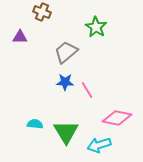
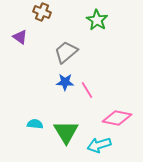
green star: moved 1 px right, 7 px up
purple triangle: rotated 35 degrees clockwise
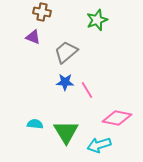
brown cross: rotated 12 degrees counterclockwise
green star: rotated 20 degrees clockwise
purple triangle: moved 13 px right; rotated 14 degrees counterclockwise
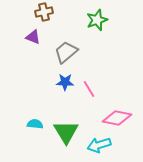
brown cross: moved 2 px right; rotated 24 degrees counterclockwise
pink line: moved 2 px right, 1 px up
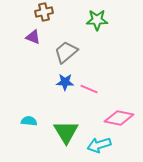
green star: rotated 20 degrees clockwise
pink line: rotated 36 degrees counterclockwise
pink diamond: moved 2 px right
cyan semicircle: moved 6 px left, 3 px up
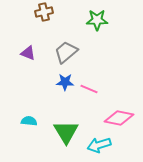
purple triangle: moved 5 px left, 16 px down
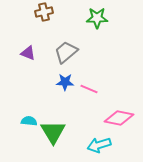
green star: moved 2 px up
green triangle: moved 13 px left
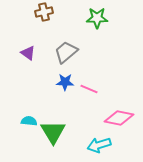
purple triangle: rotated 14 degrees clockwise
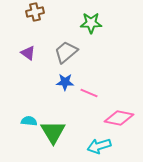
brown cross: moved 9 px left
green star: moved 6 px left, 5 px down
pink line: moved 4 px down
cyan arrow: moved 1 px down
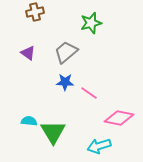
green star: rotated 15 degrees counterclockwise
pink line: rotated 12 degrees clockwise
